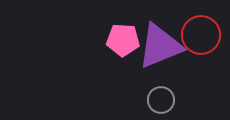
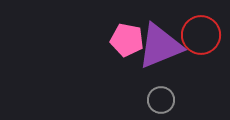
pink pentagon: moved 4 px right; rotated 8 degrees clockwise
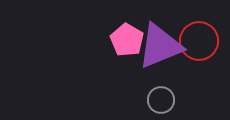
red circle: moved 2 px left, 6 px down
pink pentagon: rotated 20 degrees clockwise
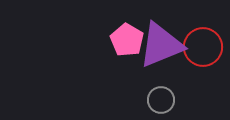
red circle: moved 4 px right, 6 px down
purple triangle: moved 1 px right, 1 px up
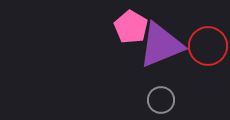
pink pentagon: moved 4 px right, 13 px up
red circle: moved 5 px right, 1 px up
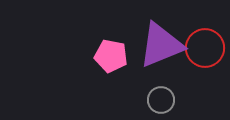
pink pentagon: moved 20 px left, 29 px down; rotated 20 degrees counterclockwise
red circle: moved 3 px left, 2 px down
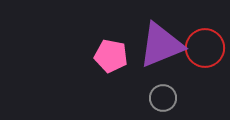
gray circle: moved 2 px right, 2 px up
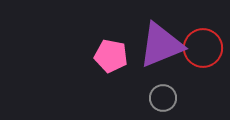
red circle: moved 2 px left
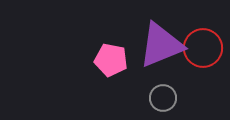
pink pentagon: moved 4 px down
